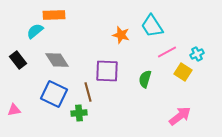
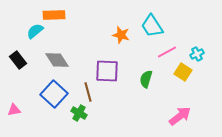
green semicircle: moved 1 px right
blue square: rotated 16 degrees clockwise
green cross: rotated 35 degrees clockwise
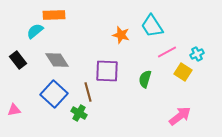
green semicircle: moved 1 px left
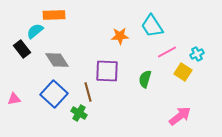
orange star: moved 1 px left, 1 px down; rotated 18 degrees counterclockwise
black rectangle: moved 4 px right, 11 px up
pink triangle: moved 11 px up
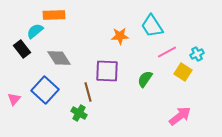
gray diamond: moved 2 px right, 2 px up
green semicircle: rotated 18 degrees clockwise
blue square: moved 9 px left, 4 px up
pink triangle: rotated 40 degrees counterclockwise
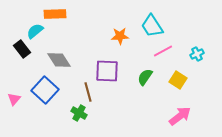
orange rectangle: moved 1 px right, 1 px up
pink line: moved 4 px left, 1 px up
gray diamond: moved 2 px down
yellow square: moved 5 px left, 8 px down
green semicircle: moved 2 px up
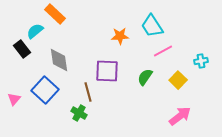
orange rectangle: rotated 45 degrees clockwise
cyan cross: moved 4 px right, 7 px down; rotated 16 degrees clockwise
gray diamond: rotated 25 degrees clockwise
yellow square: rotated 12 degrees clockwise
